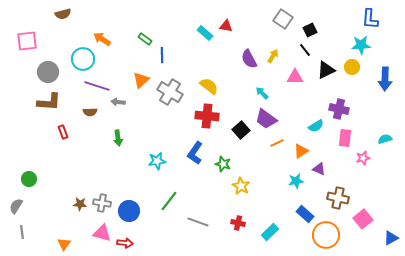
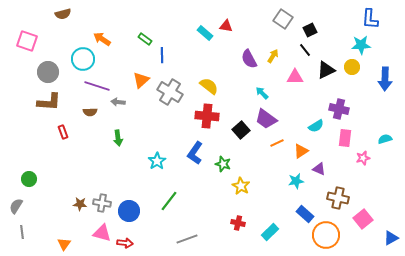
pink square at (27, 41): rotated 25 degrees clockwise
cyan star at (157, 161): rotated 24 degrees counterclockwise
gray line at (198, 222): moved 11 px left, 17 px down; rotated 40 degrees counterclockwise
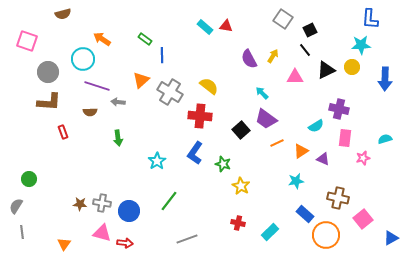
cyan rectangle at (205, 33): moved 6 px up
red cross at (207, 116): moved 7 px left
purple triangle at (319, 169): moved 4 px right, 10 px up
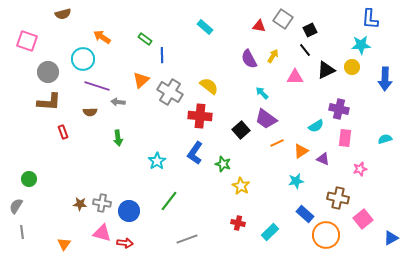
red triangle at (226, 26): moved 33 px right
orange arrow at (102, 39): moved 2 px up
pink star at (363, 158): moved 3 px left, 11 px down
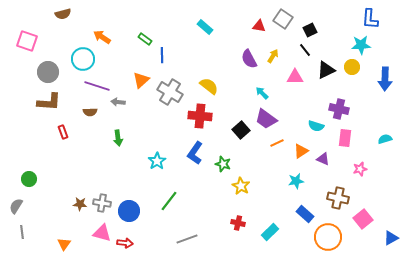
cyan semicircle at (316, 126): rotated 49 degrees clockwise
orange circle at (326, 235): moved 2 px right, 2 px down
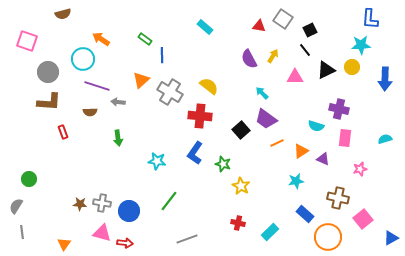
orange arrow at (102, 37): moved 1 px left, 2 px down
cyan star at (157, 161): rotated 30 degrees counterclockwise
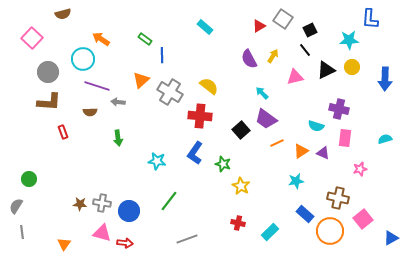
red triangle at (259, 26): rotated 40 degrees counterclockwise
pink square at (27, 41): moved 5 px right, 3 px up; rotated 25 degrees clockwise
cyan star at (361, 45): moved 12 px left, 5 px up
pink triangle at (295, 77): rotated 12 degrees counterclockwise
purple triangle at (323, 159): moved 6 px up
orange circle at (328, 237): moved 2 px right, 6 px up
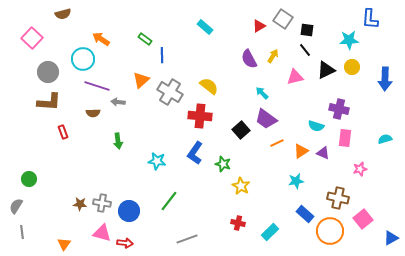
black square at (310, 30): moved 3 px left; rotated 32 degrees clockwise
brown semicircle at (90, 112): moved 3 px right, 1 px down
green arrow at (118, 138): moved 3 px down
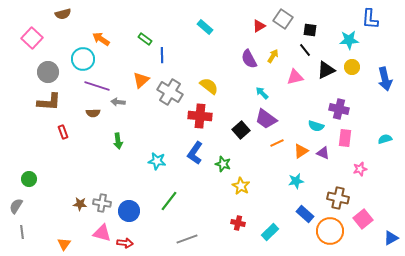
black square at (307, 30): moved 3 px right
blue arrow at (385, 79): rotated 15 degrees counterclockwise
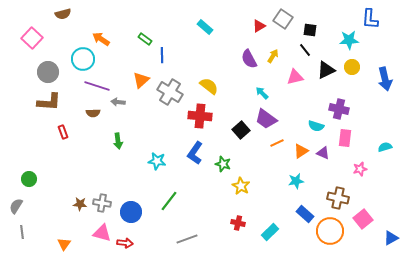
cyan semicircle at (385, 139): moved 8 px down
blue circle at (129, 211): moved 2 px right, 1 px down
